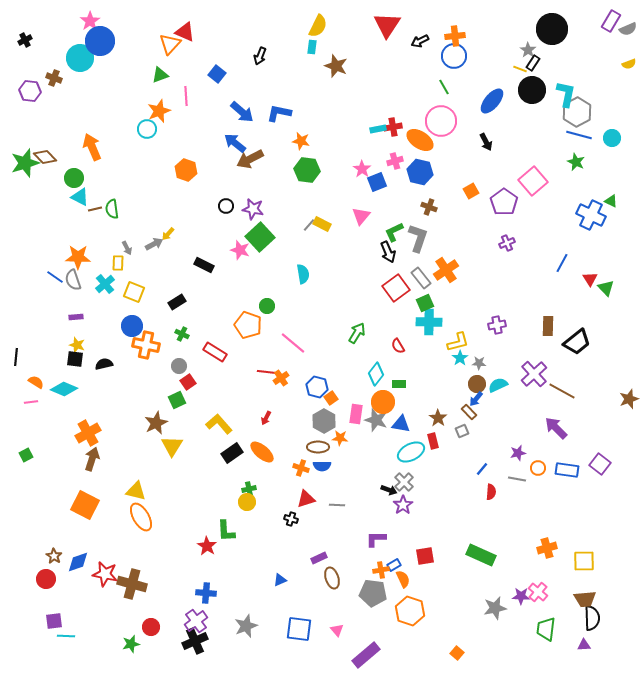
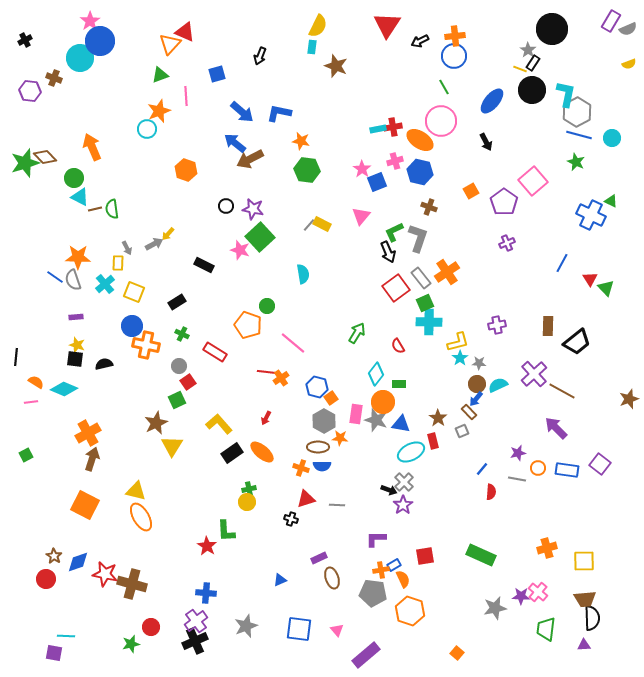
blue square at (217, 74): rotated 36 degrees clockwise
orange cross at (446, 270): moved 1 px right, 2 px down
purple square at (54, 621): moved 32 px down; rotated 18 degrees clockwise
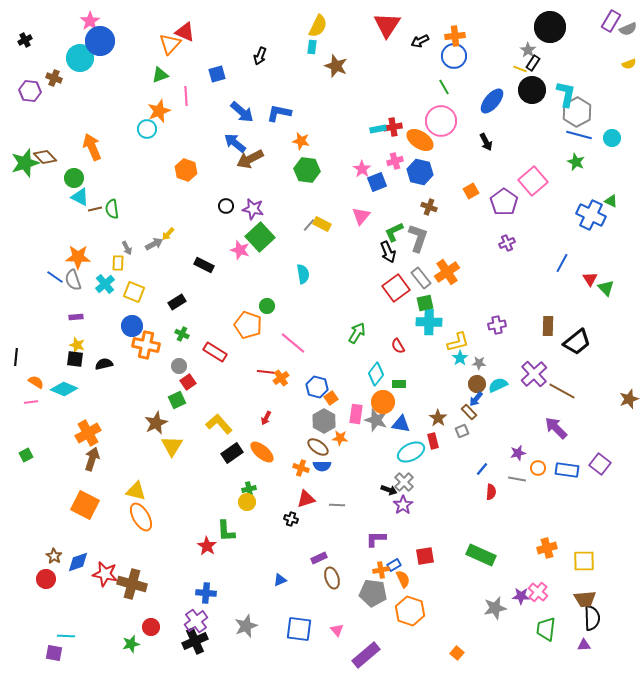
black circle at (552, 29): moved 2 px left, 2 px up
green square at (425, 303): rotated 12 degrees clockwise
brown ellipse at (318, 447): rotated 35 degrees clockwise
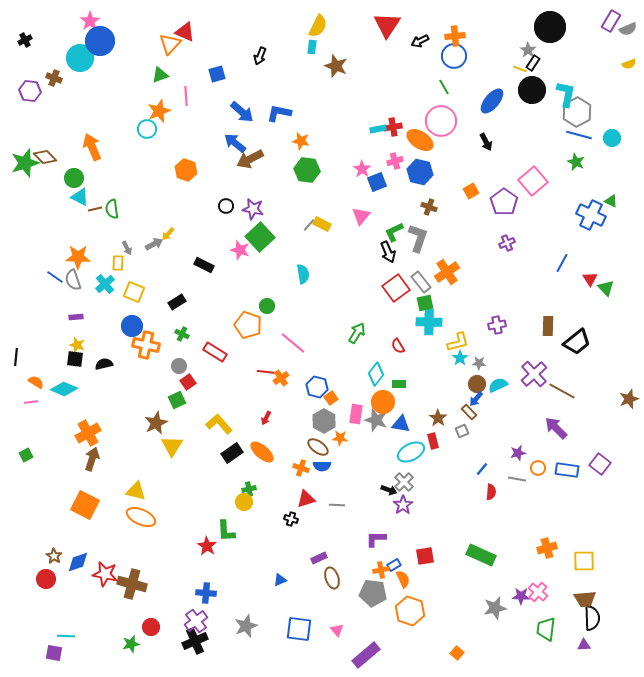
gray rectangle at (421, 278): moved 4 px down
yellow circle at (247, 502): moved 3 px left
orange ellipse at (141, 517): rotated 36 degrees counterclockwise
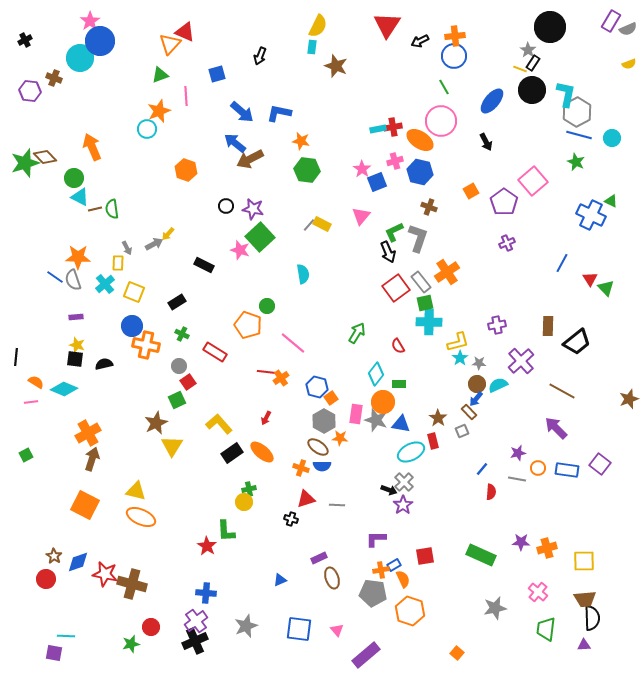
purple cross at (534, 374): moved 13 px left, 13 px up
purple star at (521, 596): moved 54 px up
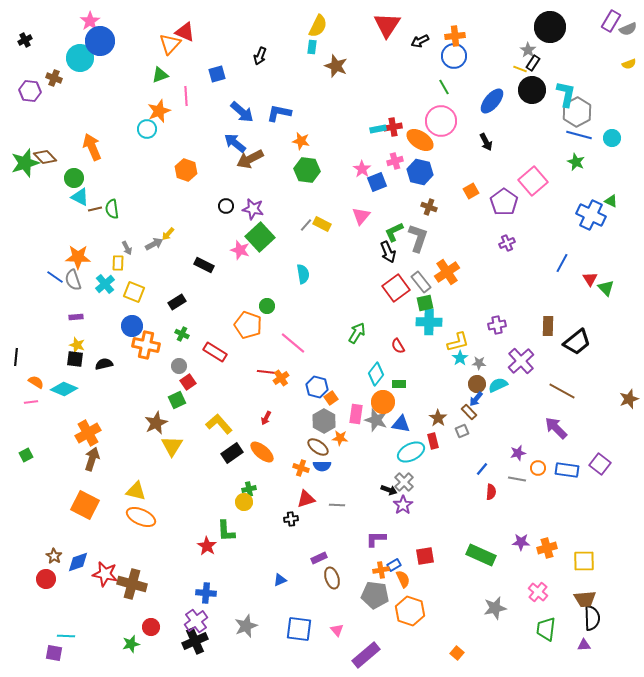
gray line at (309, 225): moved 3 px left
black cross at (291, 519): rotated 24 degrees counterclockwise
gray pentagon at (373, 593): moved 2 px right, 2 px down
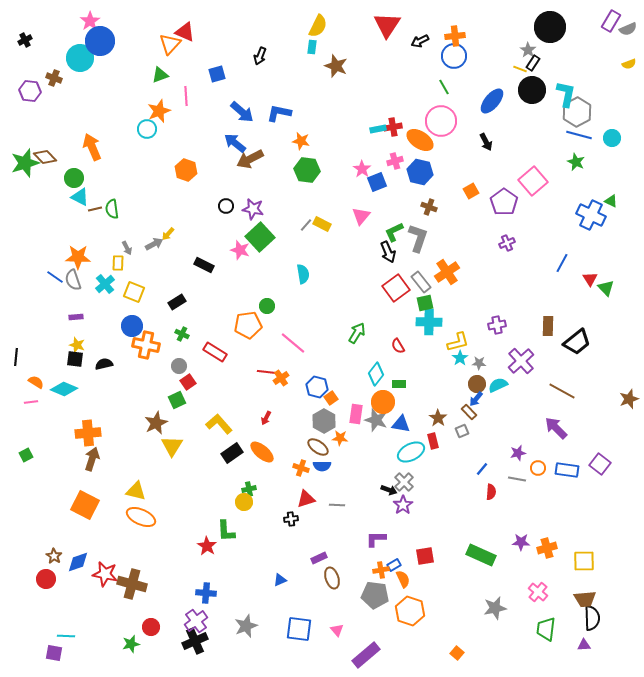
orange pentagon at (248, 325): rotated 28 degrees counterclockwise
orange cross at (88, 433): rotated 25 degrees clockwise
